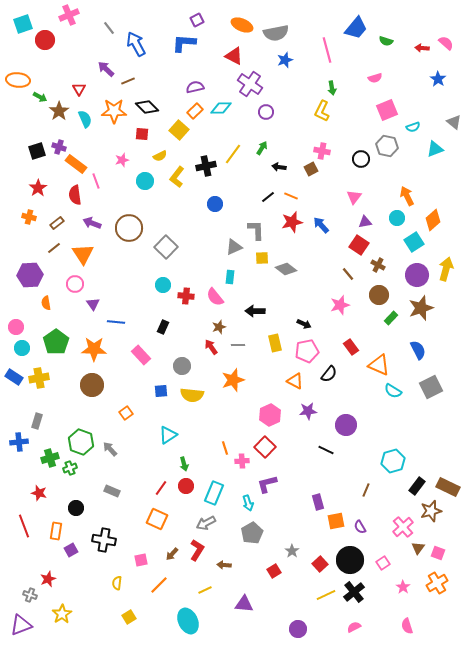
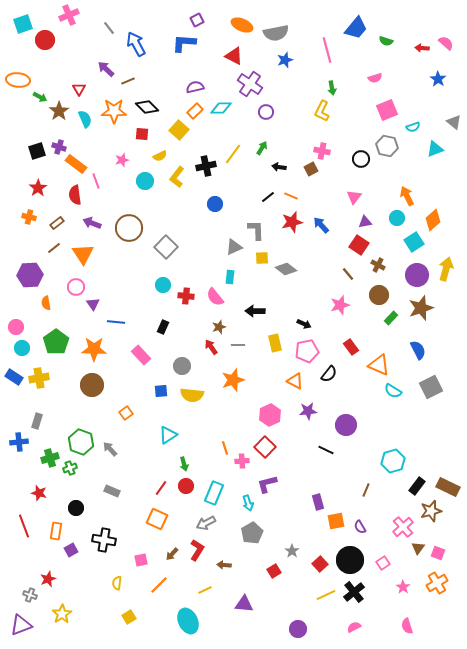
pink circle at (75, 284): moved 1 px right, 3 px down
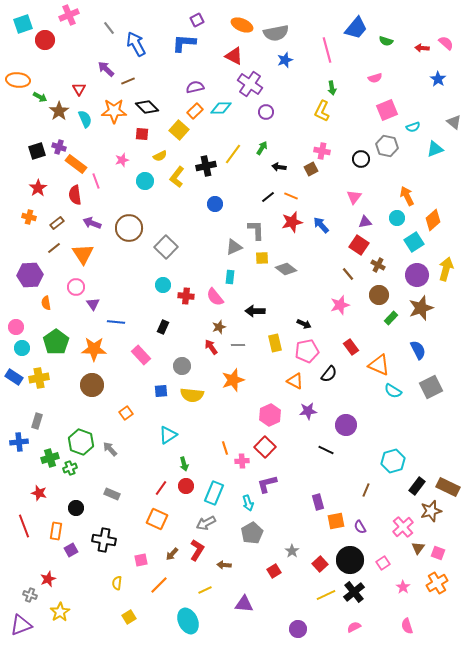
gray rectangle at (112, 491): moved 3 px down
yellow star at (62, 614): moved 2 px left, 2 px up
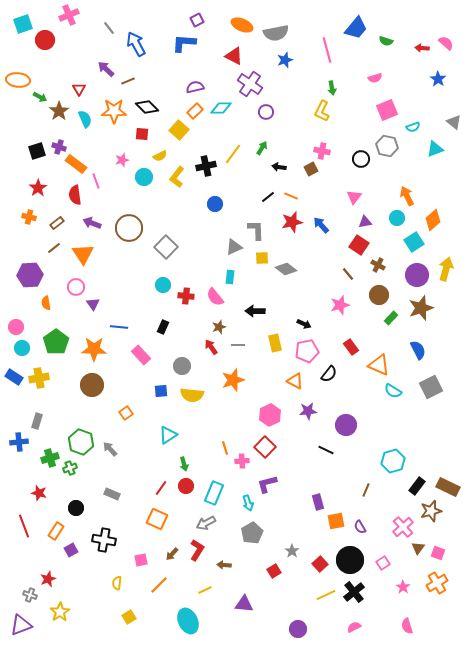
cyan circle at (145, 181): moved 1 px left, 4 px up
blue line at (116, 322): moved 3 px right, 5 px down
orange rectangle at (56, 531): rotated 24 degrees clockwise
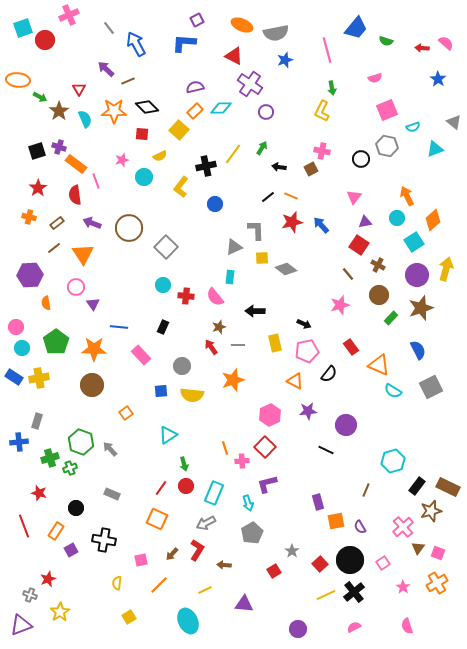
cyan square at (23, 24): moved 4 px down
yellow L-shape at (177, 177): moved 4 px right, 10 px down
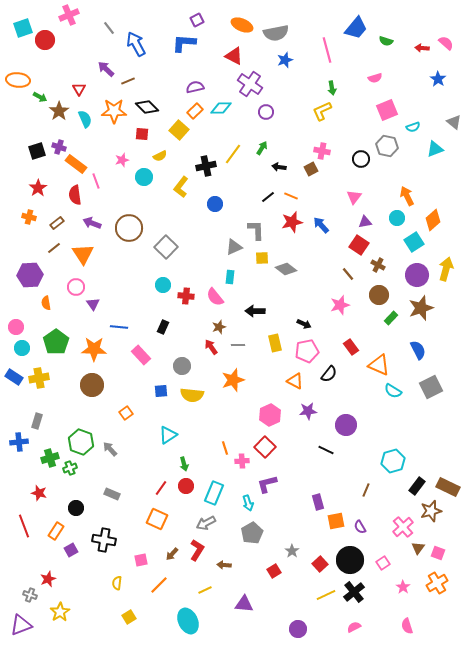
yellow L-shape at (322, 111): rotated 40 degrees clockwise
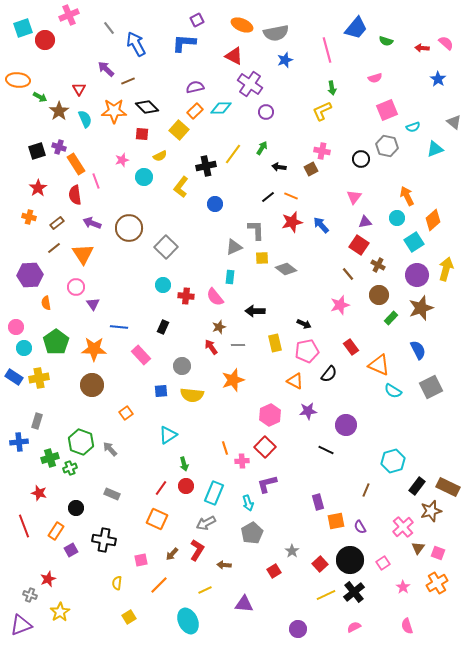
orange rectangle at (76, 164): rotated 20 degrees clockwise
cyan circle at (22, 348): moved 2 px right
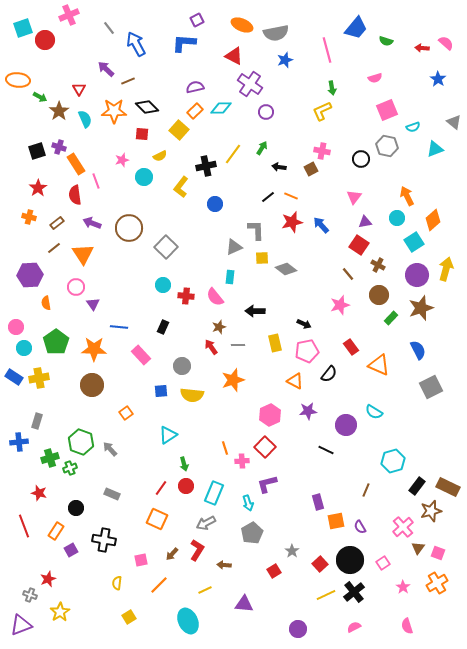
cyan semicircle at (393, 391): moved 19 px left, 21 px down
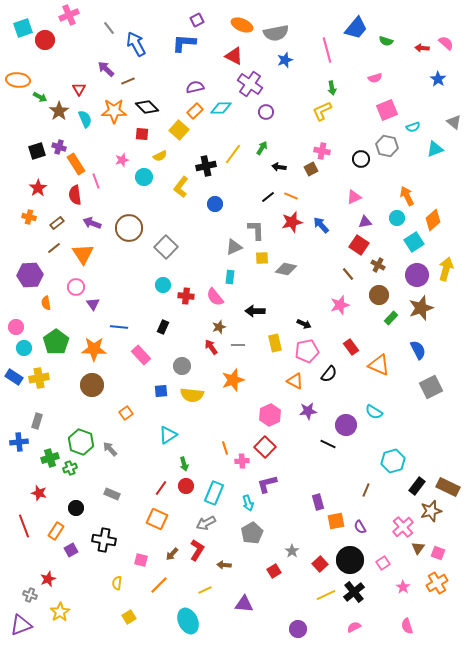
pink triangle at (354, 197): rotated 28 degrees clockwise
gray diamond at (286, 269): rotated 25 degrees counterclockwise
black line at (326, 450): moved 2 px right, 6 px up
pink square at (141, 560): rotated 24 degrees clockwise
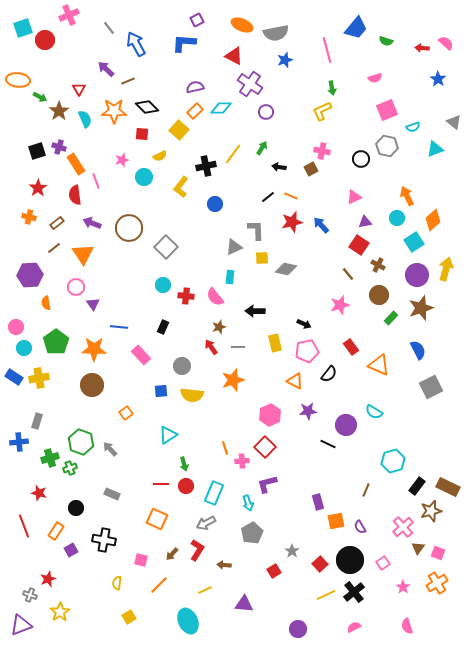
gray line at (238, 345): moved 2 px down
red line at (161, 488): moved 4 px up; rotated 56 degrees clockwise
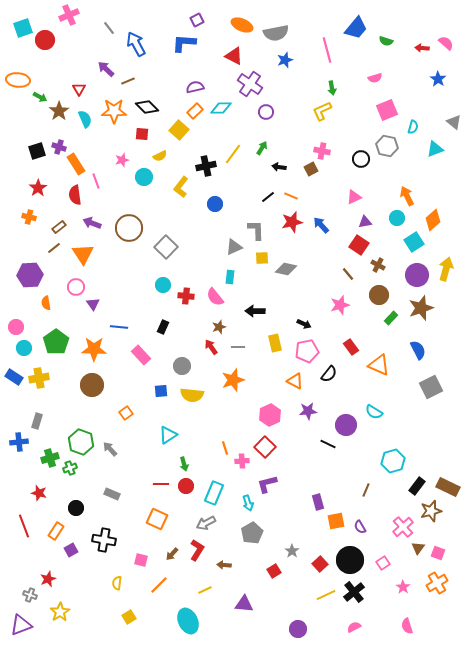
cyan semicircle at (413, 127): rotated 56 degrees counterclockwise
brown rectangle at (57, 223): moved 2 px right, 4 px down
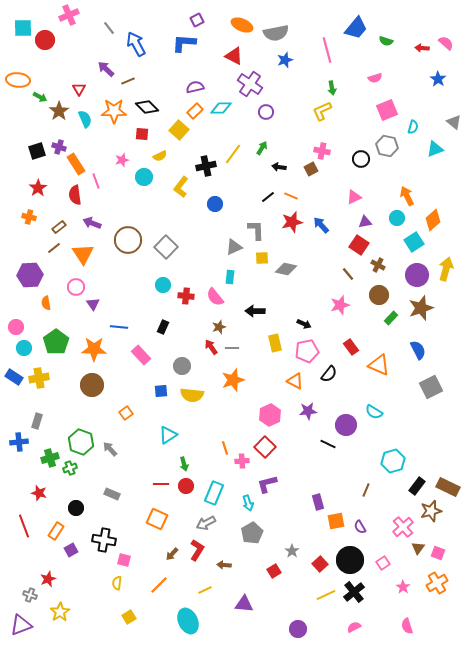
cyan square at (23, 28): rotated 18 degrees clockwise
brown circle at (129, 228): moved 1 px left, 12 px down
gray line at (238, 347): moved 6 px left, 1 px down
pink square at (141, 560): moved 17 px left
